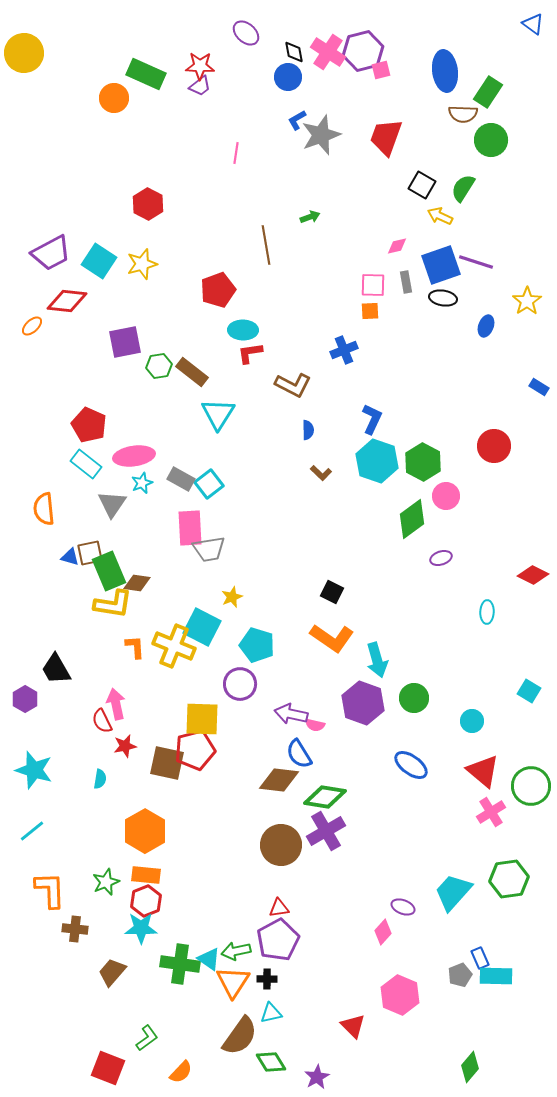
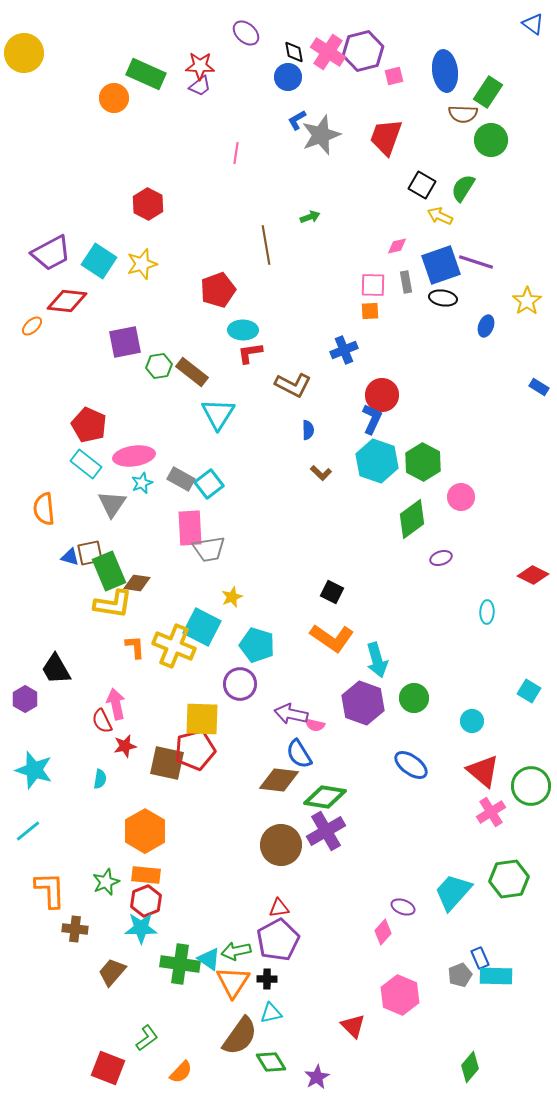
pink square at (381, 70): moved 13 px right, 6 px down
red circle at (494, 446): moved 112 px left, 51 px up
pink circle at (446, 496): moved 15 px right, 1 px down
cyan line at (32, 831): moved 4 px left
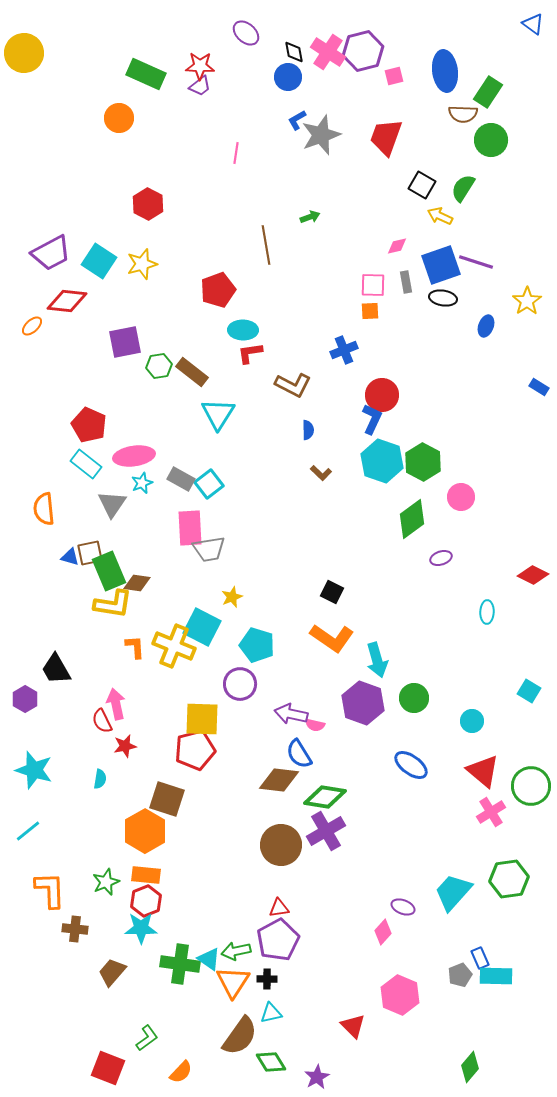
orange circle at (114, 98): moved 5 px right, 20 px down
cyan hexagon at (377, 461): moved 5 px right
brown square at (167, 763): moved 36 px down; rotated 6 degrees clockwise
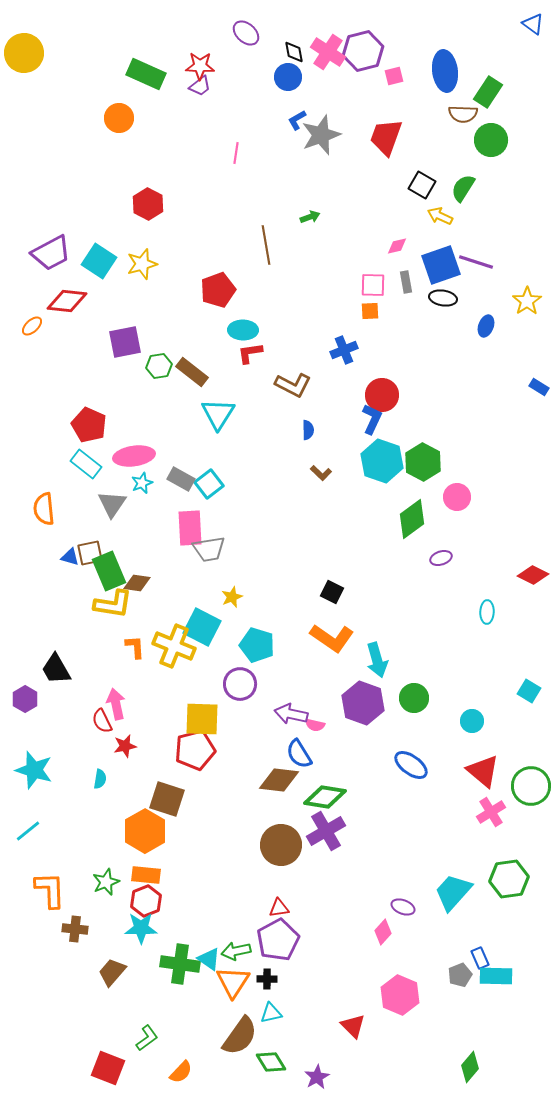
pink circle at (461, 497): moved 4 px left
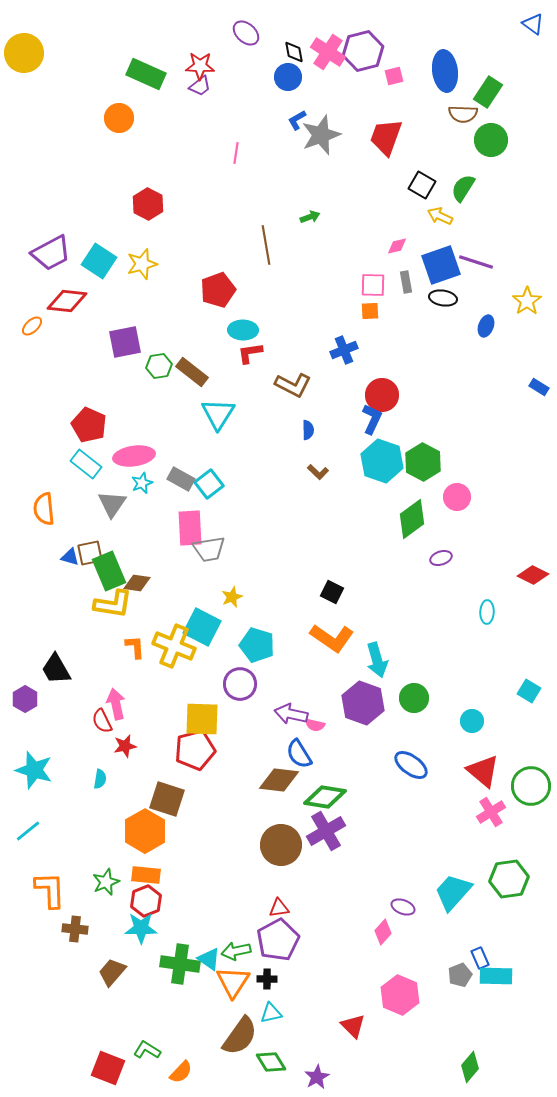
brown L-shape at (321, 473): moved 3 px left, 1 px up
green L-shape at (147, 1038): moved 12 px down; rotated 112 degrees counterclockwise
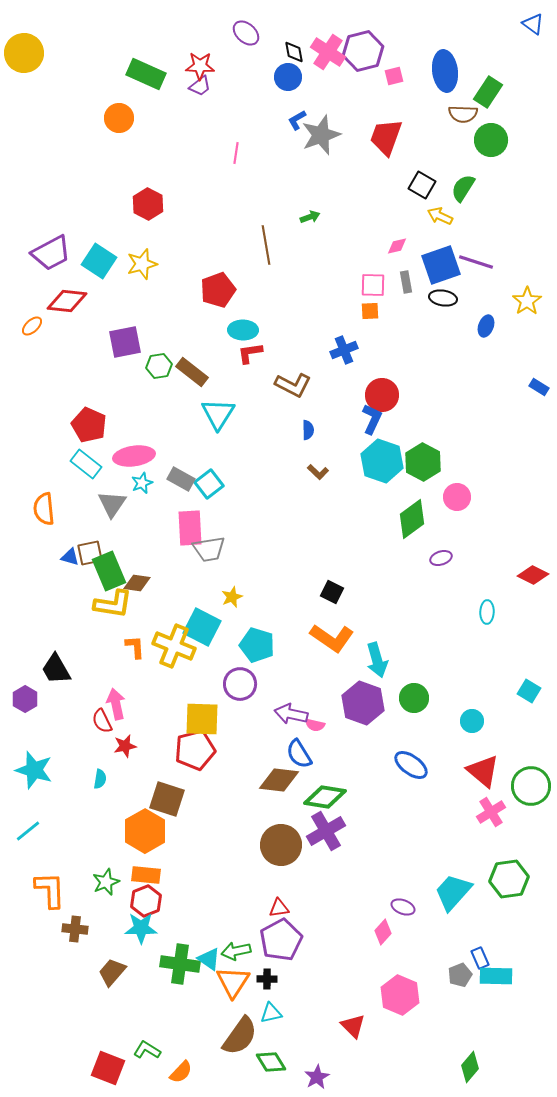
purple pentagon at (278, 940): moved 3 px right
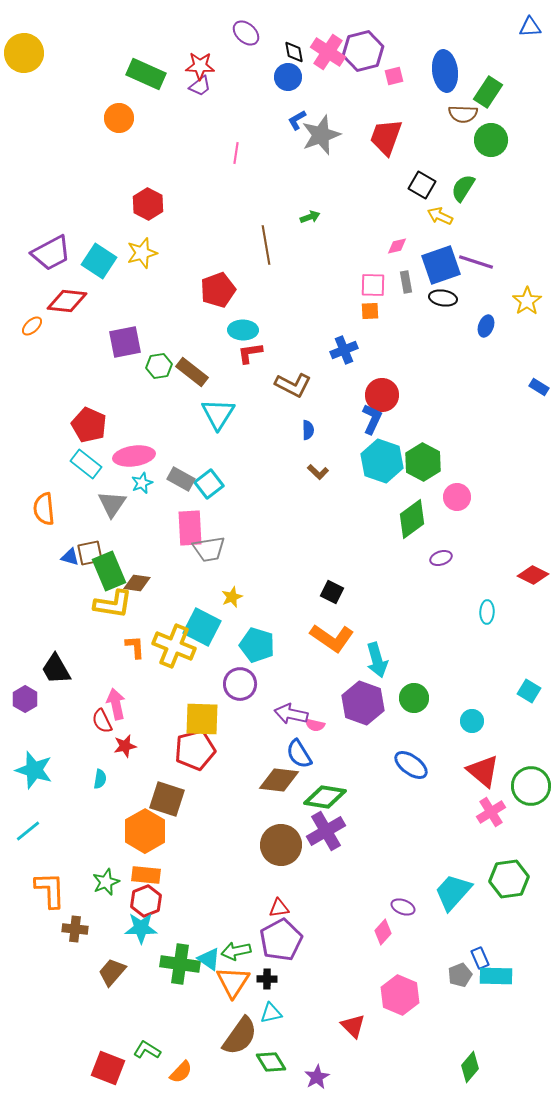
blue triangle at (533, 24): moved 3 px left, 3 px down; rotated 40 degrees counterclockwise
yellow star at (142, 264): moved 11 px up
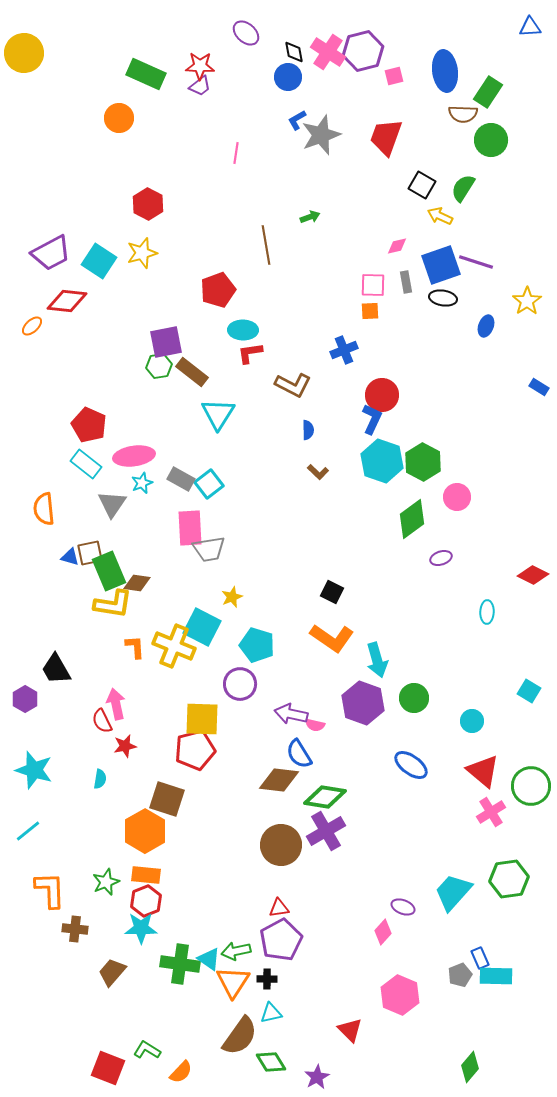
purple square at (125, 342): moved 41 px right
red triangle at (353, 1026): moved 3 px left, 4 px down
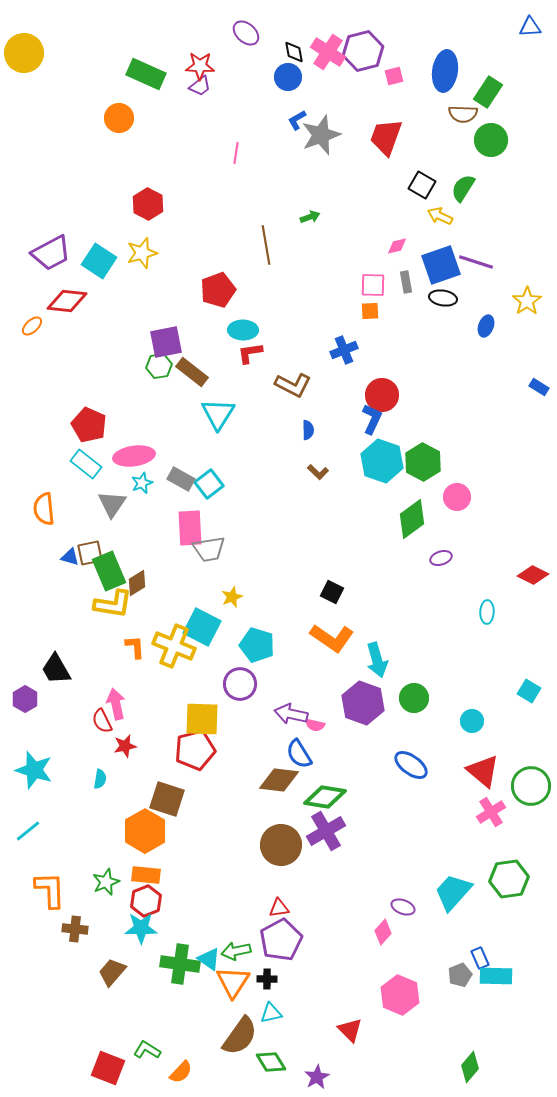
blue ellipse at (445, 71): rotated 15 degrees clockwise
brown diamond at (137, 583): rotated 40 degrees counterclockwise
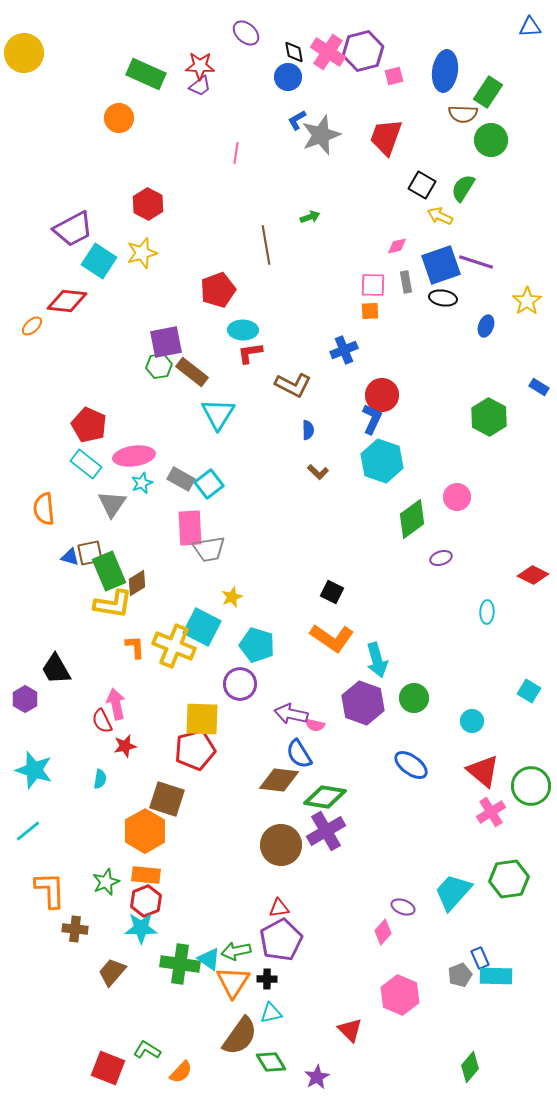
purple trapezoid at (51, 253): moved 22 px right, 24 px up
green hexagon at (423, 462): moved 66 px right, 45 px up
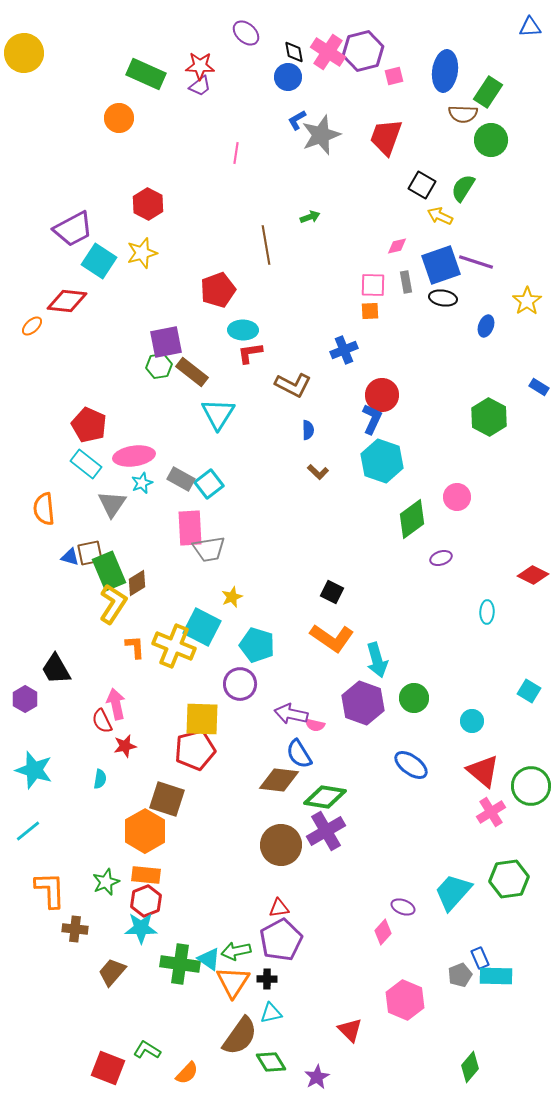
yellow L-shape at (113, 604): rotated 66 degrees counterclockwise
pink hexagon at (400, 995): moved 5 px right, 5 px down
orange semicircle at (181, 1072): moved 6 px right, 1 px down
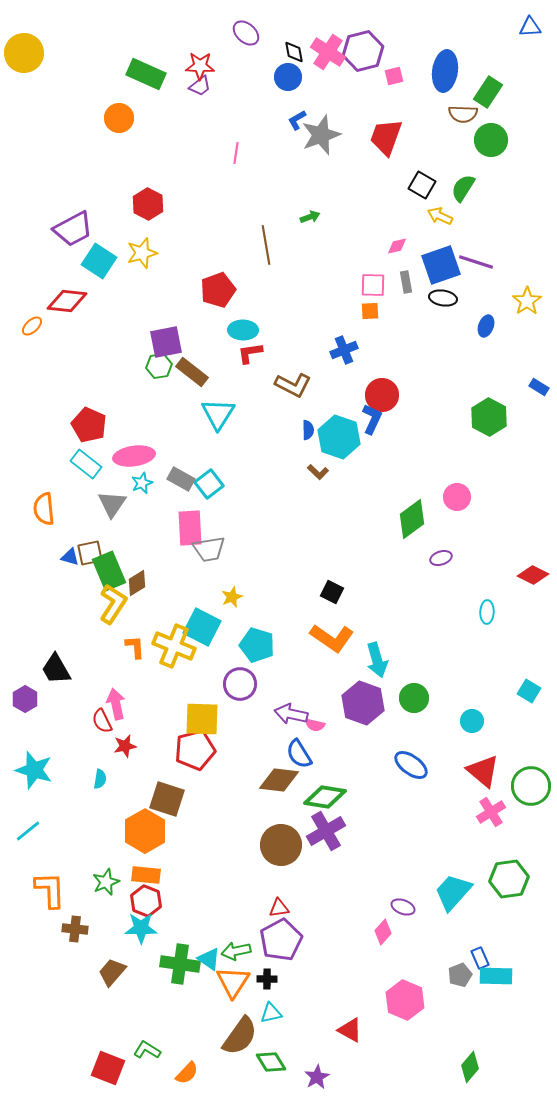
cyan hexagon at (382, 461): moved 43 px left, 24 px up
red hexagon at (146, 901): rotated 16 degrees counterclockwise
red triangle at (350, 1030): rotated 16 degrees counterclockwise
